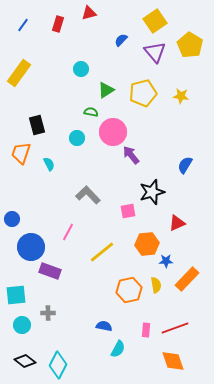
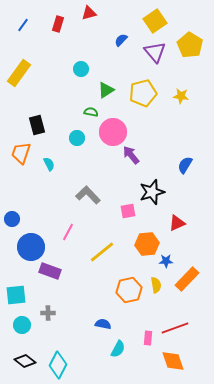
blue semicircle at (104, 326): moved 1 px left, 2 px up
pink rectangle at (146, 330): moved 2 px right, 8 px down
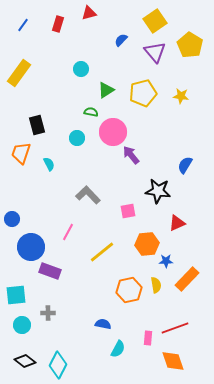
black star at (152, 192): moved 6 px right, 1 px up; rotated 25 degrees clockwise
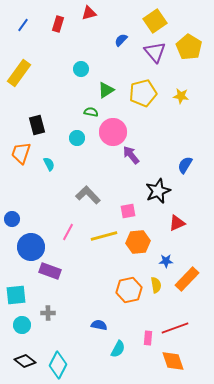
yellow pentagon at (190, 45): moved 1 px left, 2 px down
black star at (158, 191): rotated 30 degrees counterclockwise
orange hexagon at (147, 244): moved 9 px left, 2 px up
yellow line at (102, 252): moved 2 px right, 16 px up; rotated 24 degrees clockwise
blue semicircle at (103, 324): moved 4 px left, 1 px down
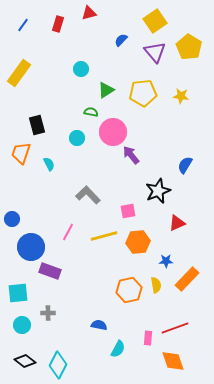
yellow pentagon at (143, 93): rotated 8 degrees clockwise
cyan square at (16, 295): moved 2 px right, 2 px up
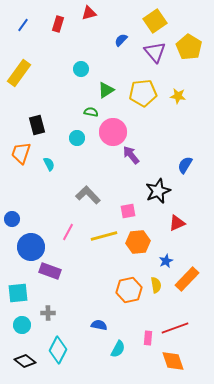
yellow star at (181, 96): moved 3 px left
blue star at (166, 261): rotated 24 degrees counterclockwise
cyan diamond at (58, 365): moved 15 px up
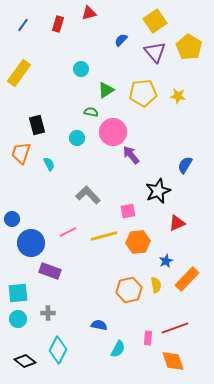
pink line at (68, 232): rotated 36 degrees clockwise
blue circle at (31, 247): moved 4 px up
cyan circle at (22, 325): moved 4 px left, 6 px up
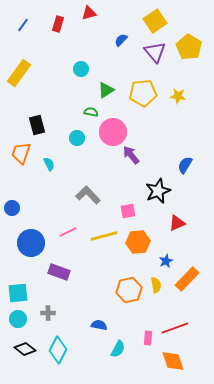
blue circle at (12, 219): moved 11 px up
purple rectangle at (50, 271): moved 9 px right, 1 px down
black diamond at (25, 361): moved 12 px up
